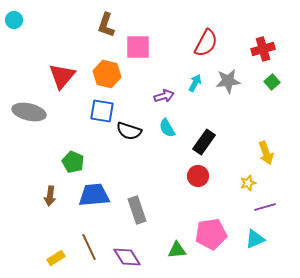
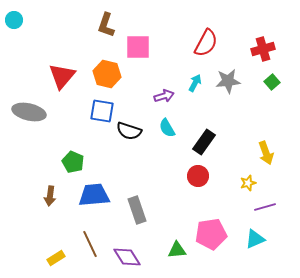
brown line: moved 1 px right, 3 px up
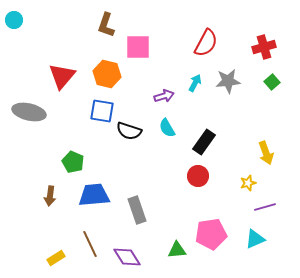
red cross: moved 1 px right, 2 px up
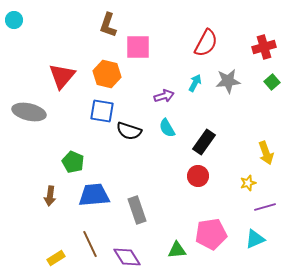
brown L-shape: moved 2 px right
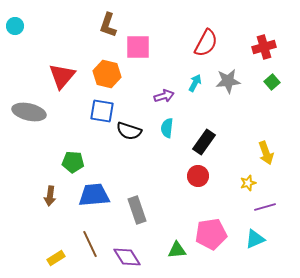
cyan circle: moved 1 px right, 6 px down
cyan semicircle: rotated 36 degrees clockwise
green pentagon: rotated 20 degrees counterclockwise
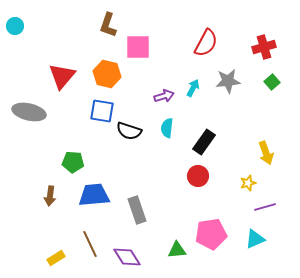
cyan arrow: moved 2 px left, 5 px down
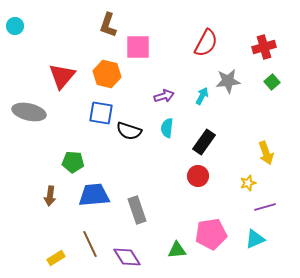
cyan arrow: moved 9 px right, 8 px down
blue square: moved 1 px left, 2 px down
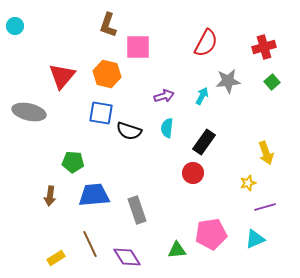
red circle: moved 5 px left, 3 px up
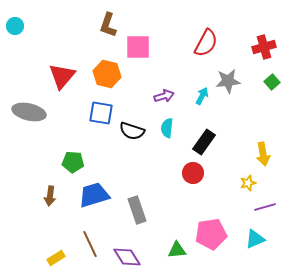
black semicircle: moved 3 px right
yellow arrow: moved 3 px left, 1 px down; rotated 10 degrees clockwise
blue trapezoid: rotated 12 degrees counterclockwise
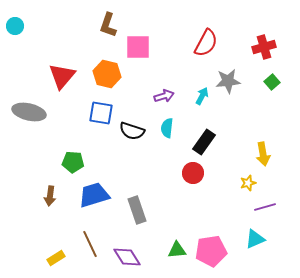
pink pentagon: moved 17 px down
